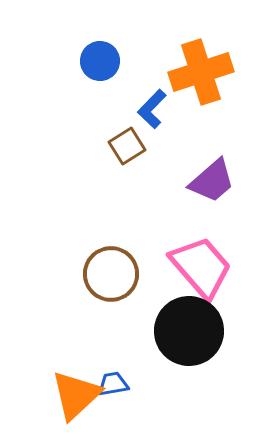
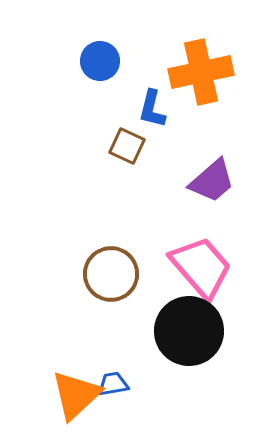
orange cross: rotated 6 degrees clockwise
blue L-shape: rotated 30 degrees counterclockwise
brown square: rotated 33 degrees counterclockwise
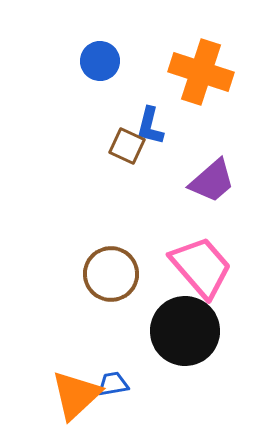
orange cross: rotated 30 degrees clockwise
blue L-shape: moved 2 px left, 17 px down
black circle: moved 4 px left
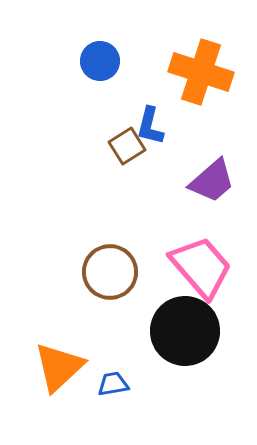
brown square: rotated 33 degrees clockwise
brown circle: moved 1 px left, 2 px up
orange triangle: moved 17 px left, 28 px up
